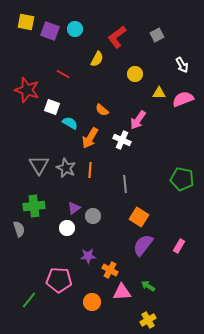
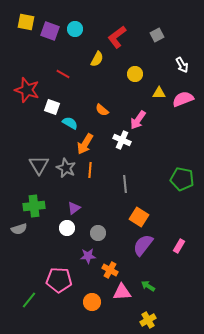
orange arrow: moved 5 px left, 6 px down
gray circle: moved 5 px right, 17 px down
gray semicircle: rotated 91 degrees clockwise
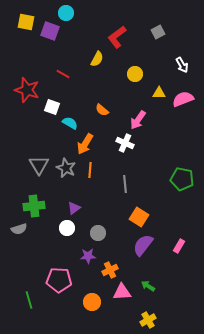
cyan circle: moved 9 px left, 16 px up
gray square: moved 1 px right, 3 px up
white cross: moved 3 px right, 3 px down
orange cross: rotated 35 degrees clockwise
green line: rotated 54 degrees counterclockwise
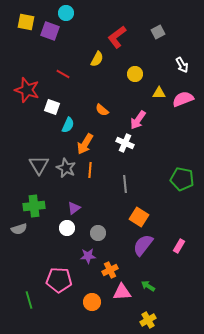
cyan semicircle: moved 2 px left, 2 px down; rotated 84 degrees clockwise
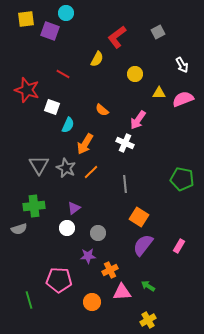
yellow square: moved 3 px up; rotated 18 degrees counterclockwise
orange line: moved 1 px right, 2 px down; rotated 42 degrees clockwise
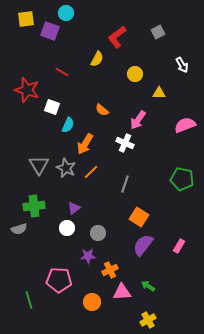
red line: moved 1 px left, 2 px up
pink semicircle: moved 2 px right, 26 px down
gray line: rotated 24 degrees clockwise
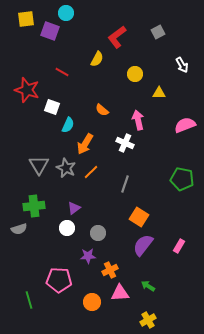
pink arrow: rotated 132 degrees clockwise
pink triangle: moved 2 px left, 1 px down
